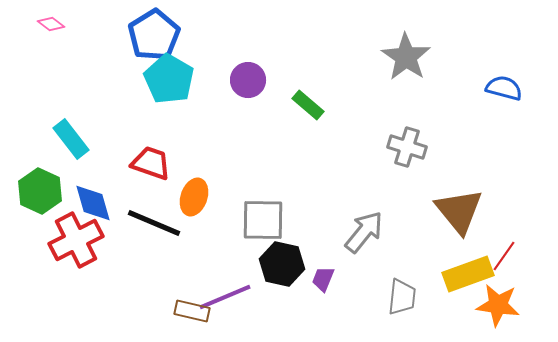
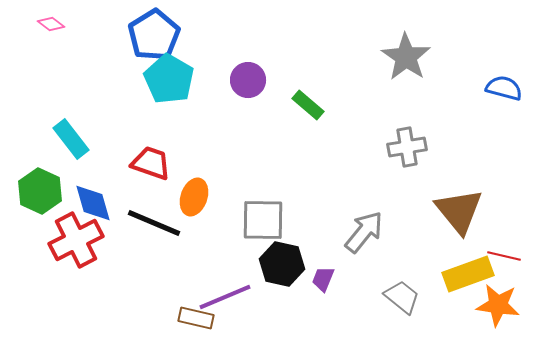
gray cross: rotated 27 degrees counterclockwise
red line: rotated 68 degrees clockwise
gray trapezoid: rotated 57 degrees counterclockwise
brown rectangle: moved 4 px right, 7 px down
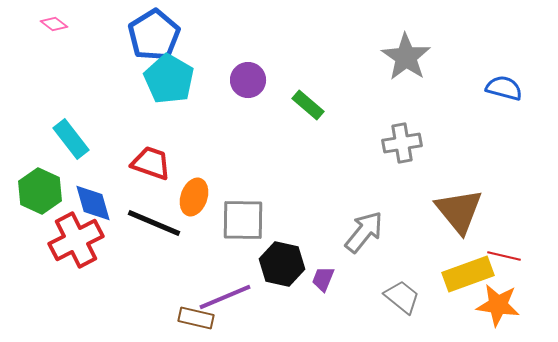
pink diamond: moved 3 px right
gray cross: moved 5 px left, 4 px up
gray square: moved 20 px left
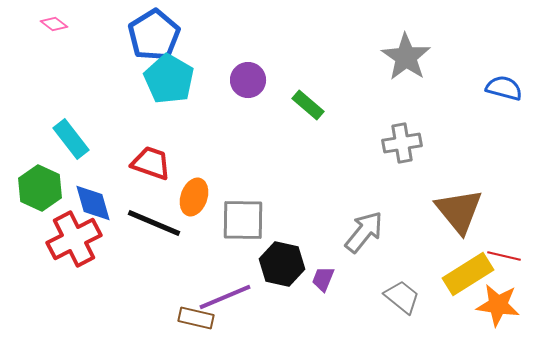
green hexagon: moved 3 px up
red cross: moved 2 px left, 1 px up
yellow rectangle: rotated 12 degrees counterclockwise
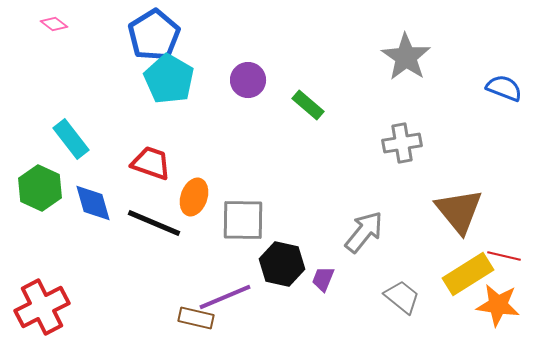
blue semicircle: rotated 6 degrees clockwise
red cross: moved 32 px left, 68 px down
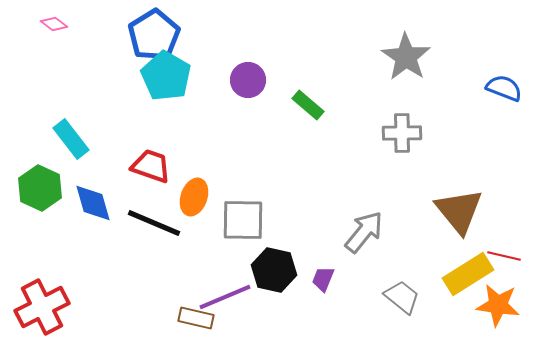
cyan pentagon: moved 3 px left, 3 px up
gray cross: moved 10 px up; rotated 9 degrees clockwise
red trapezoid: moved 3 px down
black hexagon: moved 8 px left, 6 px down
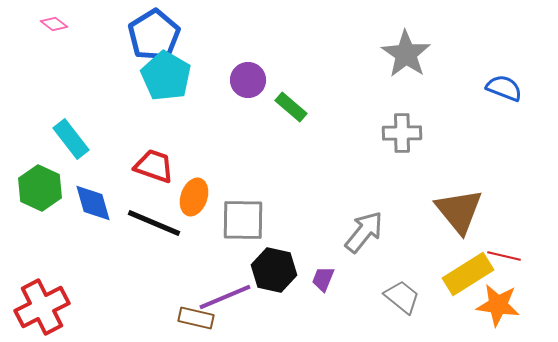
gray star: moved 3 px up
green rectangle: moved 17 px left, 2 px down
red trapezoid: moved 3 px right
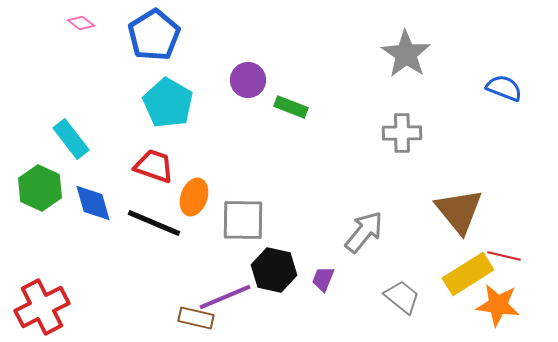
pink diamond: moved 27 px right, 1 px up
cyan pentagon: moved 2 px right, 27 px down
green rectangle: rotated 20 degrees counterclockwise
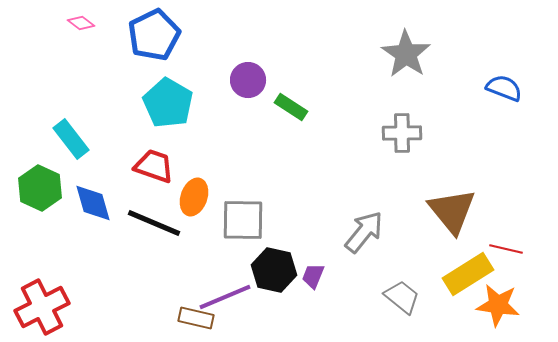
blue pentagon: rotated 6 degrees clockwise
green rectangle: rotated 12 degrees clockwise
brown triangle: moved 7 px left
red line: moved 2 px right, 7 px up
purple trapezoid: moved 10 px left, 3 px up
